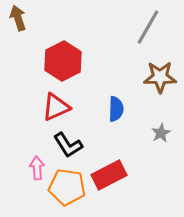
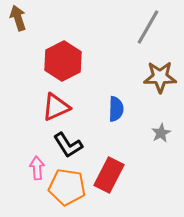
red rectangle: rotated 36 degrees counterclockwise
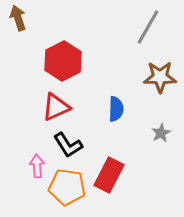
pink arrow: moved 2 px up
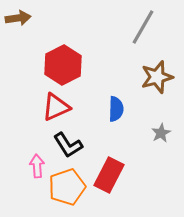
brown arrow: rotated 100 degrees clockwise
gray line: moved 5 px left
red hexagon: moved 4 px down
brown star: moved 3 px left; rotated 16 degrees counterclockwise
orange pentagon: rotated 27 degrees counterclockwise
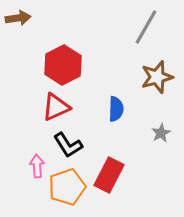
gray line: moved 3 px right
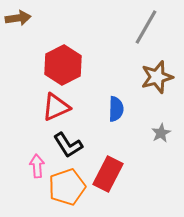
red rectangle: moved 1 px left, 1 px up
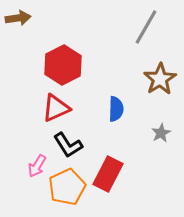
brown star: moved 3 px right, 2 px down; rotated 16 degrees counterclockwise
red triangle: moved 1 px down
pink arrow: rotated 145 degrees counterclockwise
orange pentagon: rotated 6 degrees counterclockwise
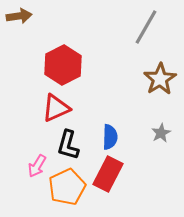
brown arrow: moved 1 px right, 2 px up
blue semicircle: moved 6 px left, 28 px down
black L-shape: rotated 48 degrees clockwise
